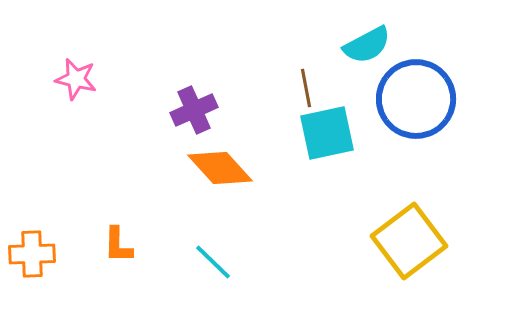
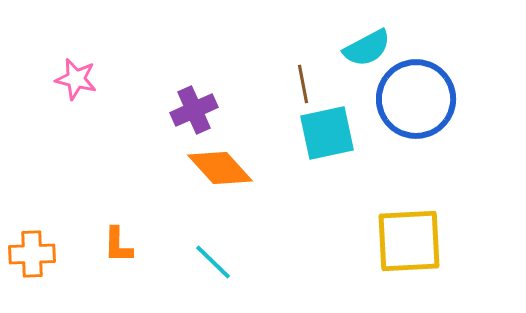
cyan semicircle: moved 3 px down
brown line: moved 3 px left, 4 px up
yellow square: rotated 34 degrees clockwise
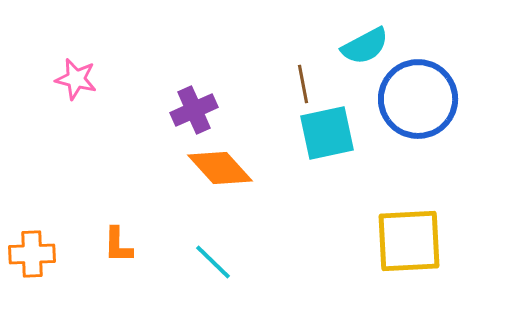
cyan semicircle: moved 2 px left, 2 px up
blue circle: moved 2 px right
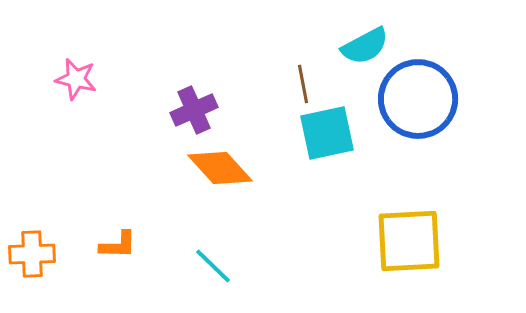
orange L-shape: rotated 90 degrees counterclockwise
cyan line: moved 4 px down
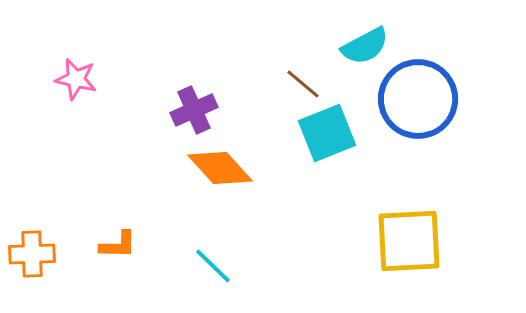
brown line: rotated 39 degrees counterclockwise
cyan square: rotated 10 degrees counterclockwise
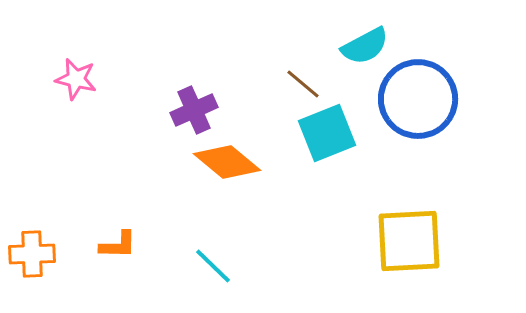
orange diamond: moved 7 px right, 6 px up; rotated 8 degrees counterclockwise
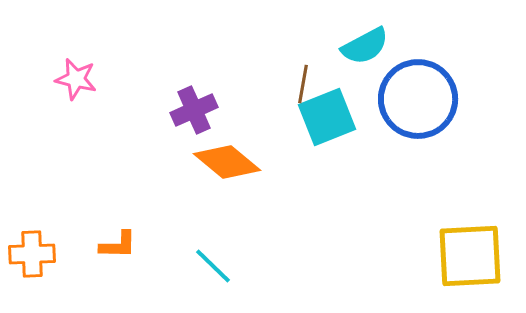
brown line: rotated 60 degrees clockwise
cyan square: moved 16 px up
yellow square: moved 61 px right, 15 px down
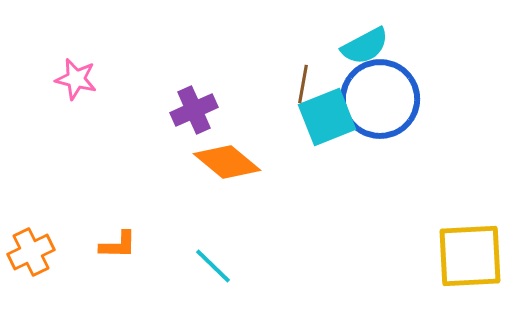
blue circle: moved 38 px left
orange cross: moved 1 px left, 2 px up; rotated 24 degrees counterclockwise
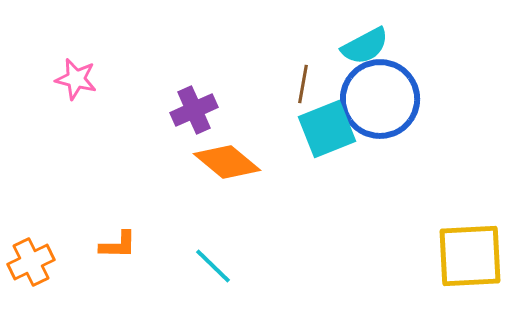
cyan square: moved 12 px down
orange cross: moved 10 px down
